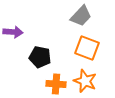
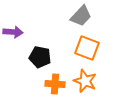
orange cross: moved 1 px left
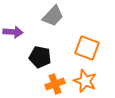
gray trapezoid: moved 28 px left
orange cross: rotated 24 degrees counterclockwise
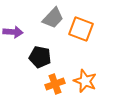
gray trapezoid: moved 2 px down
orange square: moved 6 px left, 19 px up
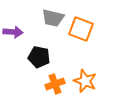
gray trapezoid: rotated 60 degrees clockwise
black pentagon: moved 1 px left
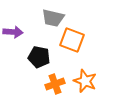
orange square: moved 9 px left, 11 px down
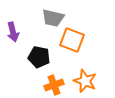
purple arrow: rotated 72 degrees clockwise
orange cross: moved 1 px left, 1 px down
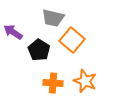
purple arrow: rotated 138 degrees clockwise
orange square: rotated 20 degrees clockwise
black pentagon: moved 7 px up; rotated 20 degrees clockwise
orange cross: moved 1 px left, 2 px up; rotated 24 degrees clockwise
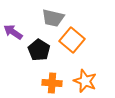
orange cross: moved 1 px left
